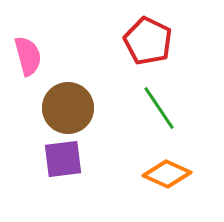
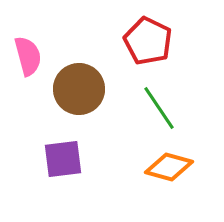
brown circle: moved 11 px right, 19 px up
orange diamond: moved 2 px right, 7 px up; rotated 9 degrees counterclockwise
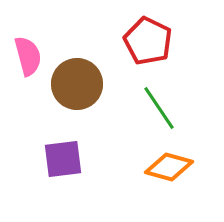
brown circle: moved 2 px left, 5 px up
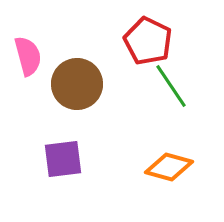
green line: moved 12 px right, 22 px up
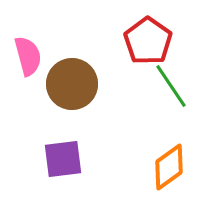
red pentagon: rotated 9 degrees clockwise
brown circle: moved 5 px left
orange diamond: rotated 51 degrees counterclockwise
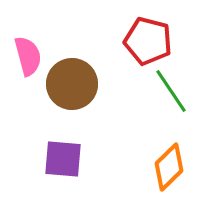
red pentagon: rotated 21 degrees counterclockwise
green line: moved 5 px down
purple square: rotated 12 degrees clockwise
orange diamond: rotated 9 degrees counterclockwise
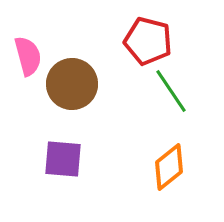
orange diamond: rotated 6 degrees clockwise
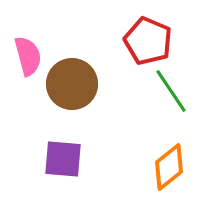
red pentagon: rotated 9 degrees clockwise
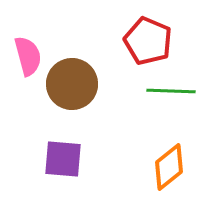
green line: rotated 54 degrees counterclockwise
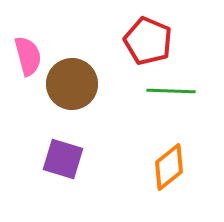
purple square: rotated 12 degrees clockwise
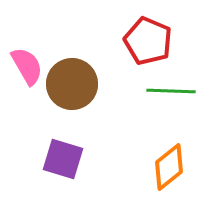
pink semicircle: moved 1 px left, 10 px down; rotated 15 degrees counterclockwise
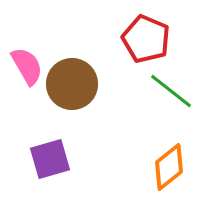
red pentagon: moved 2 px left, 2 px up
green line: rotated 36 degrees clockwise
purple square: moved 13 px left; rotated 33 degrees counterclockwise
